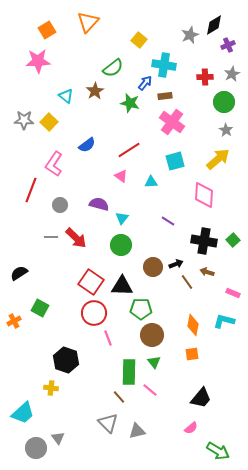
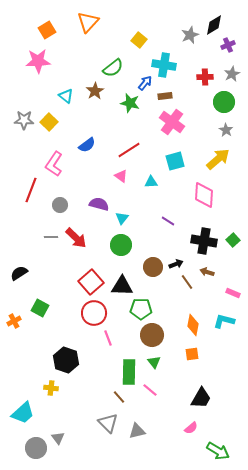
red square at (91, 282): rotated 15 degrees clockwise
black trapezoid at (201, 398): rotated 10 degrees counterclockwise
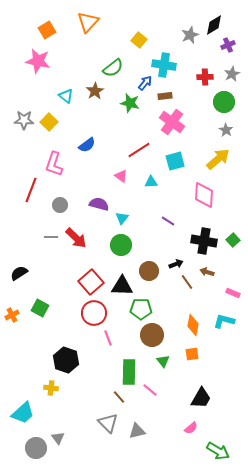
pink star at (38, 61): rotated 15 degrees clockwise
red line at (129, 150): moved 10 px right
pink L-shape at (54, 164): rotated 15 degrees counterclockwise
brown circle at (153, 267): moved 4 px left, 4 px down
orange cross at (14, 321): moved 2 px left, 6 px up
green triangle at (154, 362): moved 9 px right, 1 px up
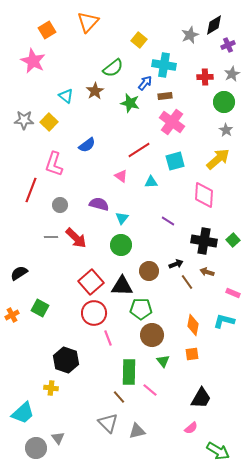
pink star at (38, 61): moved 5 px left; rotated 15 degrees clockwise
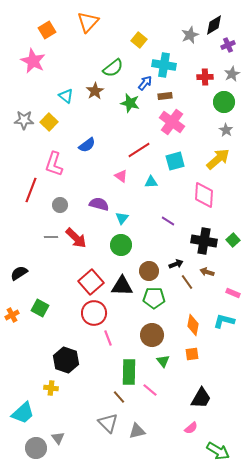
green pentagon at (141, 309): moved 13 px right, 11 px up
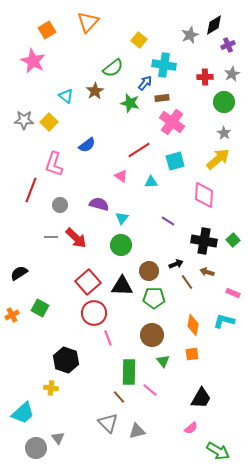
brown rectangle at (165, 96): moved 3 px left, 2 px down
gray star at (226, 130): moved 2 px left, 3 px down
red square at (91, 282): moved 3 px left
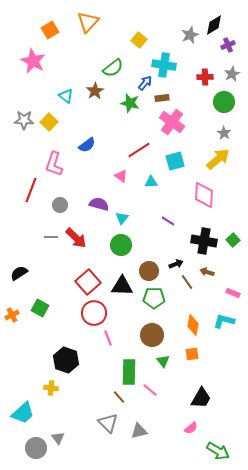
orange square at (47, 30): moved 3 px right
gray triangle at (137, 431): moved 2 px right
